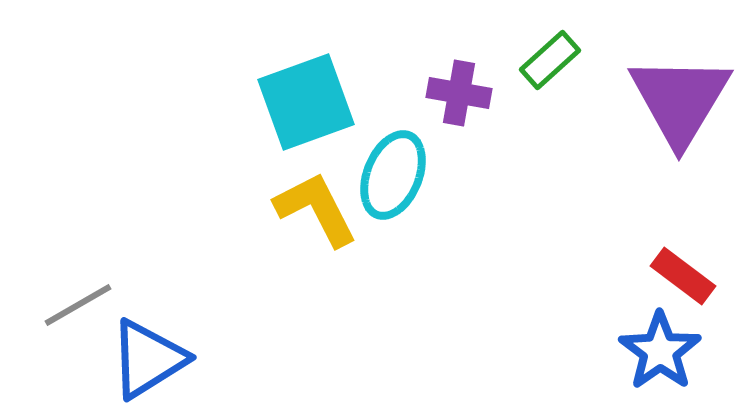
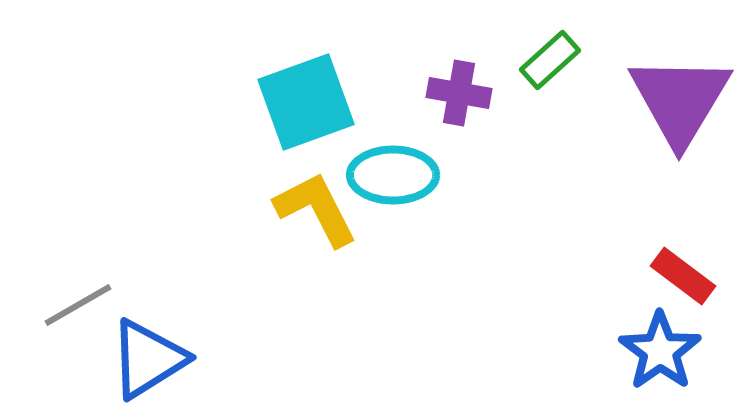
cyan ellipse: rotated 68 degrees clockwise
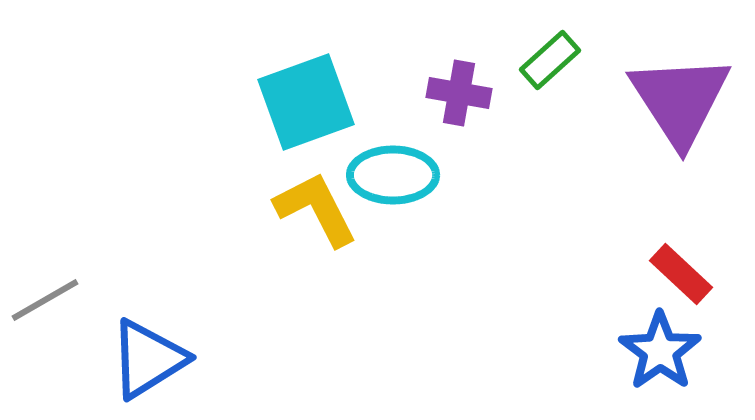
purple triangle: rotated 4 degrees counterclockwise
red rectangle: moved 2 px left, 2 px up; rotated 6 degrees clockwise
gray line: moved 33 px left, 5 px up
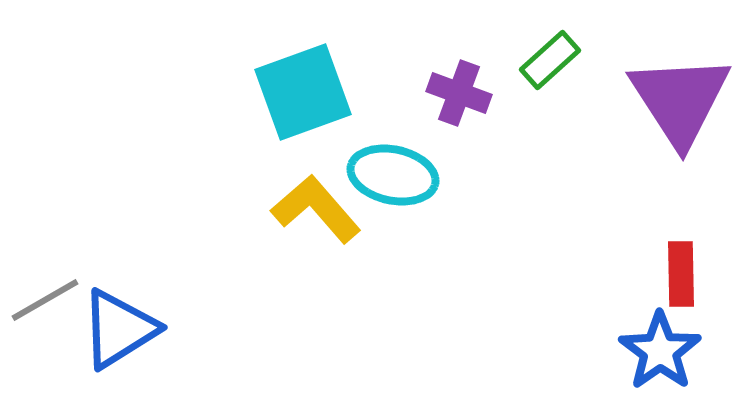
purple cross: rotated 10 degrees clockwise
cyan square: moved 3 px left, 10 px up
cyan ellipse: rotated 12 degrees clockwise
yellow L-shape: rotated 14 degrees counterclockwise
red rectangle: rotated 46 degrees clockwise
blue triangle: moved 29 px left, 30 px up
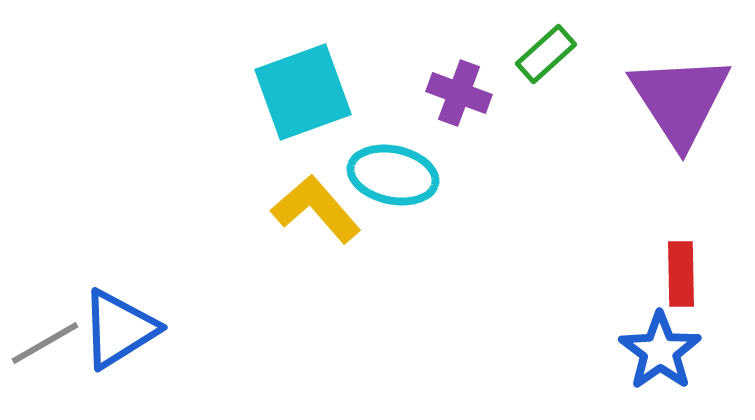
green rectangle: moved 4 px left, 6 px up
gray line: moved 43 px down
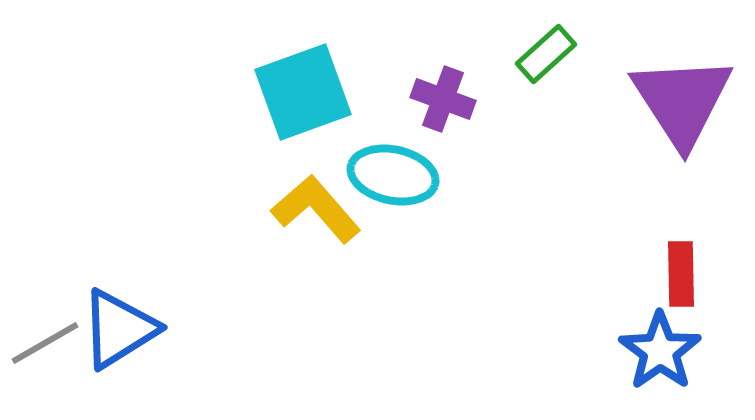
purple cross: moved 16 px left, 6 px down
purple triangle: moved 2 px right, 1 px down
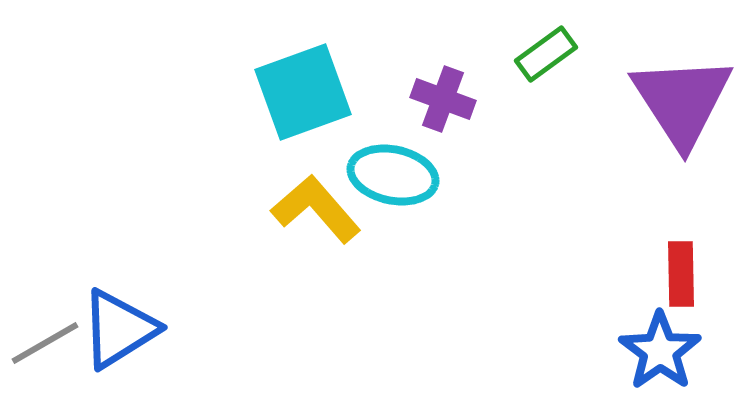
green rectangle: rotated 6 degrees clockwise
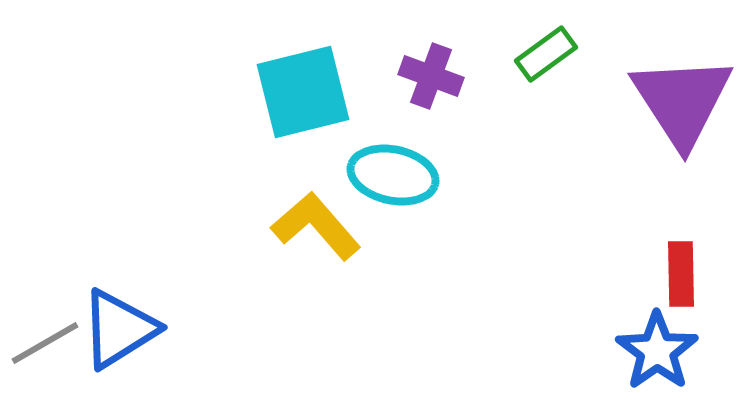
cyan square: rotated 6 degrees clockwise
purple cross: moved 12 px left, 23 px up
yellow L-shape: moved 17 px down
blue star: moved 3 px left
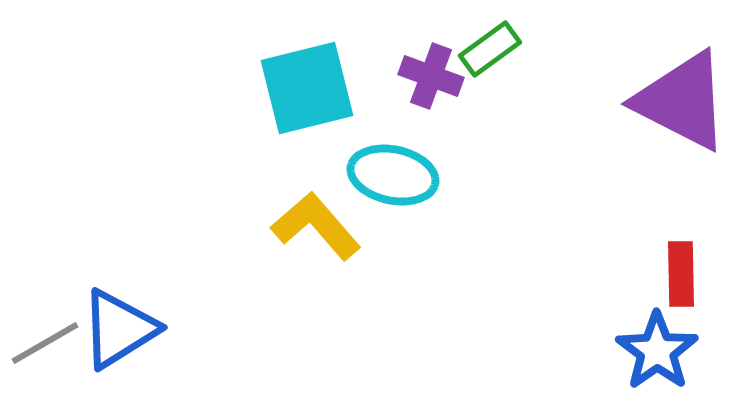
green rectangle: moved 56 px left, 5 px up
cyan square: moved 4 px right, 4 px up
purple triangle: rotated 30 degrees counterclockwise
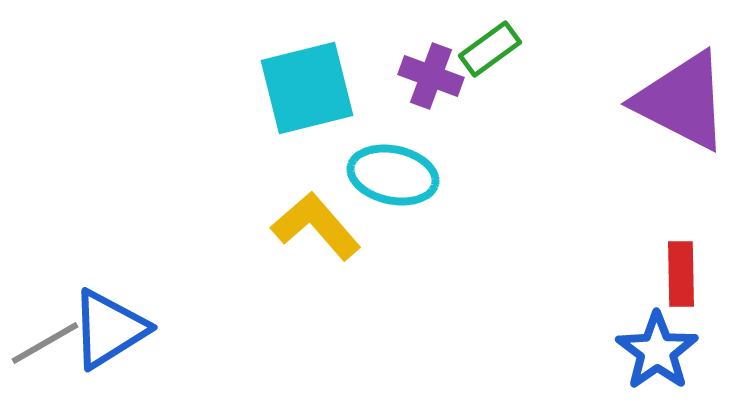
blue triangle: moved 10 px left
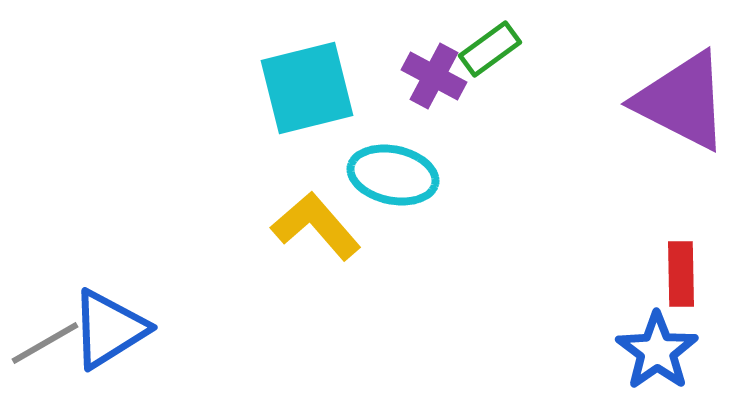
purple cross: moved 3 px right; rotated 8 degrees clockwise
